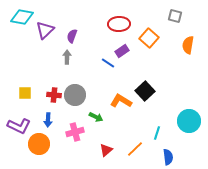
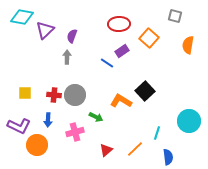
blue line: moved 1 px left
orange circle: moved 2 px left, 1 px down
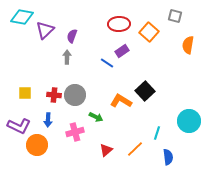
orange square: moved 6 px up
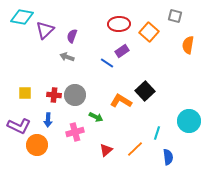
gray arrow: rotated 72 degrees counterclockwise
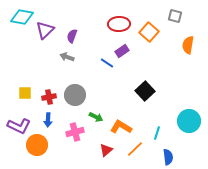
red cross: moved 5 px left, 2 px down; rotated 16 degrees counterclockwise
orange L-shape: moved 26 px down
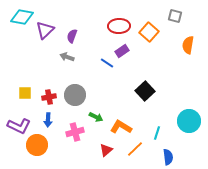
red ellipse: moved 2 px down
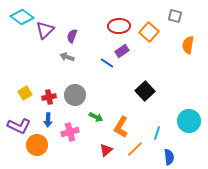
cyan diamond: rotated 25 degrees clockwise
yellow square: rotated 32 degrees counterclockwise
orange L-shape: rotated 90 degrees counterclockwise
pink cross: moved 5 px left
blue semicircle: moved 1 px right
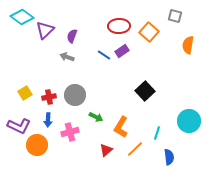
blue line: moved 3 px left, 8 px up
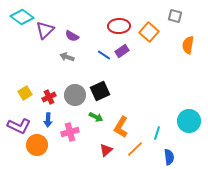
purple semicircle: rotated 80 degrees counterclockwise
black square: moved 45 px left; rotated 18 degrees clockwise
red cross: rotated 16 degrees counterclockwise
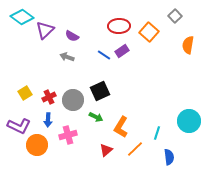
gray square: rotated 32 degrees clockwise
gray circle: moved 2 px left, 5 px down
pink cross: moved 2 px left, 3 px down
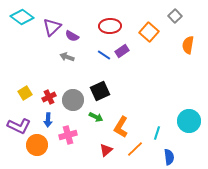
red ellipse: moved 9 px left
purple triangle: moved 7 px right, 3 px up
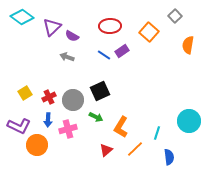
pink cross: moved 6 px up
